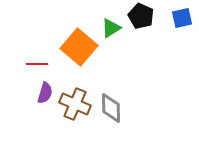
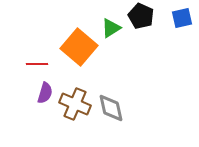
gray diamond: rotated 12 degrees counterclockwise
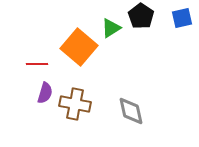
black pentagon: rotated 10 degrees clockwise
brown cross: rotated 12 degrees counterclockwise
gray diamond: moved 20 px right, 3 px down
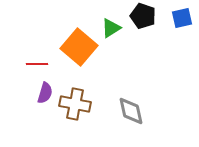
black pentagon: moved 2 px right; rotated 15 degrees counterclockwise
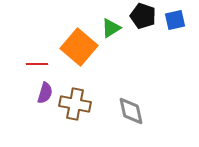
blue square: moved 7 px left, 2 px down
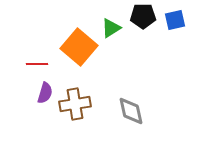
black pentagon: rotated 20 degrees counterclockwise
brown cross: rotated 20 degrees counterclockwise
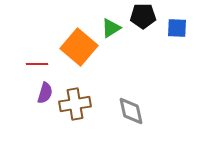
blue square: moved 2 px right, 8 px down; rotated 15 degrees clockwise
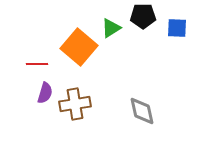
gray diamond: moved 11 px right
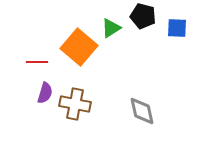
black pentagon: rotated 15 degrees clockwise
red line: moved 2 px up
brown cross: rotated 20 degrees clockwise
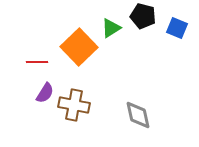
blue square: rotated 20 degrees clockwise
orange square: rotated 6 degrees clockwise
purple semicircle: rotated 15 degrees clockwise
brown cross: moved 1 px left, 1 px down
gray diamond: moved 4 px left, 4 px down
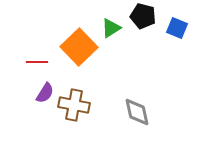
gray diamond: moved 1 px left, 3 px up
